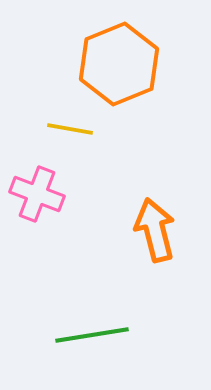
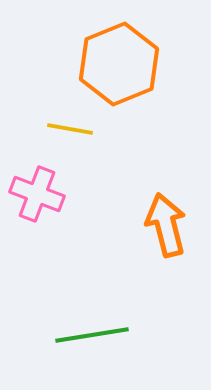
orange arrow: moved 11 px right, 5 px up
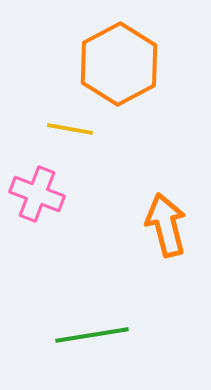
orange hexagon: rotated 6 degrees counterclockwise
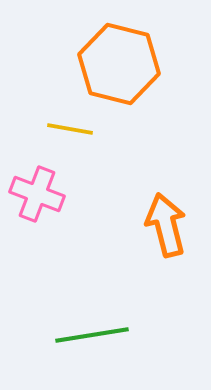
orange hexagon: rotated 18 degrees counterclockwise
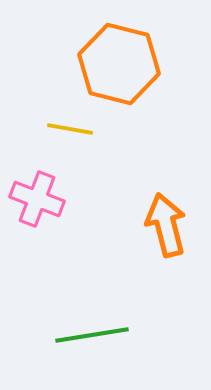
pink cross: moved 5 px down
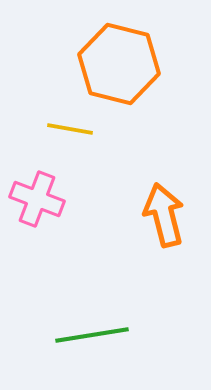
orange arrow: moved 2 px left, 10 px up
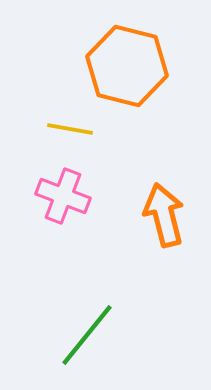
orange hexagon: moved 8 px right, 2 px down
pink cross: moved 26 px right, 3 px up
green line: moved 5 px left; rotated 42 degrees counterclockwise
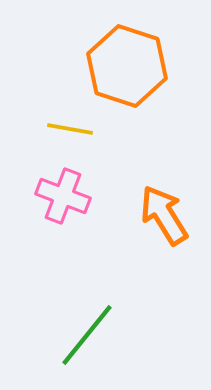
orange hexagon: rotated 4 degrees clockwise
orange arrow: rotated 18 degrees counterclockwise
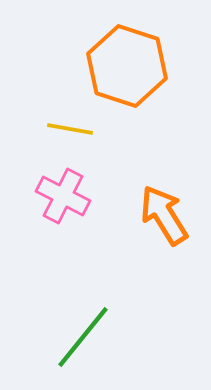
pink cross: rotated 6 degrees clockwise
green line: moved 4 px left, 2 px down
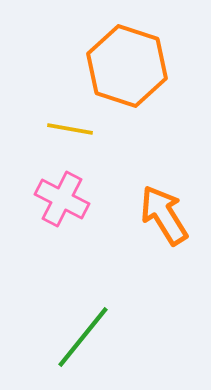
pink cross: moved 1 px left, 3 px down
